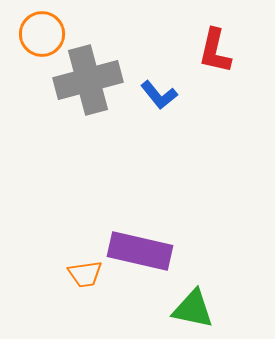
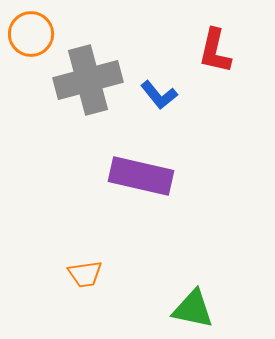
orange circle: moved 11 px left
purple rectangle: moved 1 px right, 75 px up
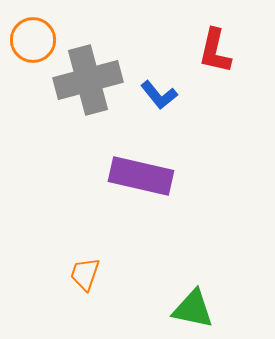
orange circle: moved 2 px right, 6 px down
orange trapezoid: rotated 117 degrees clockwise
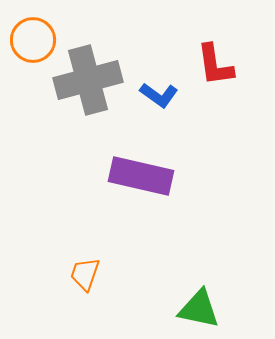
red L-shape: moved 14 px down; rotated 21 degrees counterclockwise
blue L-shape: rotated 15 degrees counterclockwise
green triangle: moved 6 px right
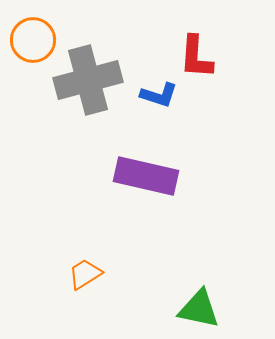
red L-shape: moved 19 px left, 8 px up; rotated 12 degrees clockwise
blue L-shape: rotated 18 degrees counterclockwise
purple rectangle: moved 5 px right
orange trapezoid: rotated 39 degrees clockwise
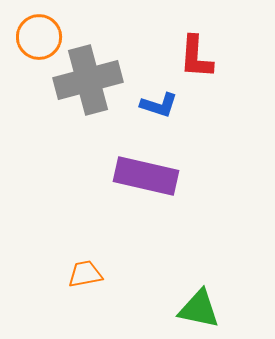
orange circle: moved 6 px right, 3 px up
blue L-shape: moved 10 px down
orange trapezoid: rotated 21 degrees clockwise
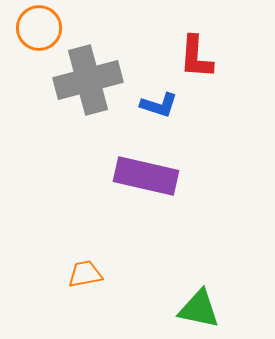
orange circle: moved 9 px up
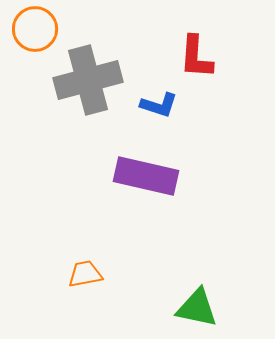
orange circle: moved 4 px left, 1 px down
green triangle: moved 2 px left, 1 px up
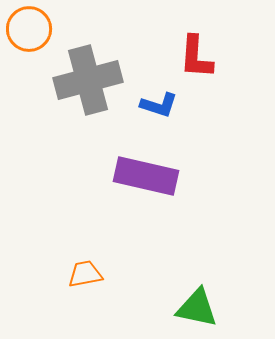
orange circle: moved 6 px left
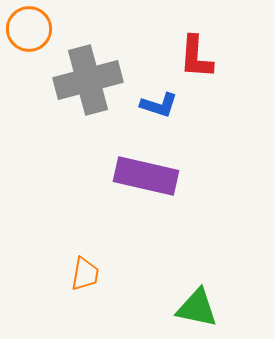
orange trapezoid: rotated 111 degrees clockwise
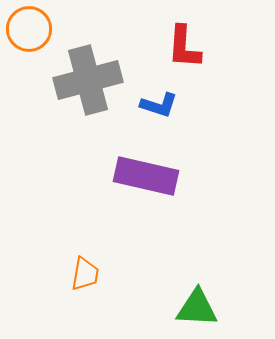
red L-shape: moved 12 px left, 10 px up
green triangle: rotated 9 degrees counterclockwise
